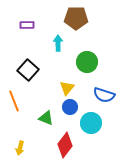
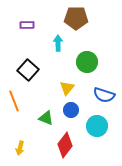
blue circle: moved 1 px right, 3 px down
cyan circle: moved 6 px right, 3 px down
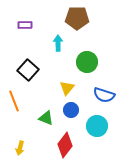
brown pentagon: moved 1 px right
purple rectangle: moved 2 px left
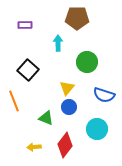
blue circle: moved 2 px left, 3 px up
cyan circle: moved 3 px down
yellow arrow: moved 14 px right, 1 px up; rotated 72 degrees clockwise
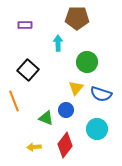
yellow triangle: moved 9 px right
blue semicircle: moved 3 px left, 1 px up
blue circle: moved 3 px left, 3 px down
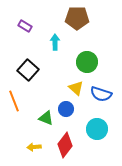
purple rectangle: moved 1 px down; rotated 32 degrees clockwise
cyan arrow: moved 3 px left, 1 px up
yellow triangle: rotated 28 degrees counterclockwise
blue circle: moved 1 px up
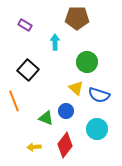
purple rectangle: moved 1 px up
blue semicircle: moved 2 px left, 1 px down
blue circle: moved 2 px down
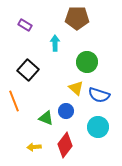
cyan arrow: moved 1 px down
cyan circle: moved 1 px right, 2 px up
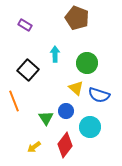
brown pentagon: rotated 20 degrees clockwise
cyan arrow: moved 11 px down
green circle: moved 1 px down
green triangle: rotated 35 degrees clockwise
cyan circle: moved 8 px left
yellow arrow: rotated 32 degrees counterclockwise
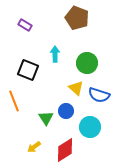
black square: rotated 20 degrees counterclockwise
red diamond: moved 5 px down; rotated 20 degrees clockwise
